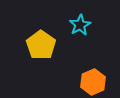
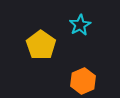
orange hexagon: moved 10 px left, 1 px up
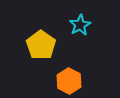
orange hexagon: moved 14 px left; rotated 10 degrees counterclockwise
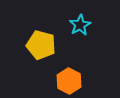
yellow pentagon: rotated 20 degrees counterclockwise
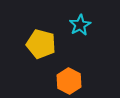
yellow pentagon: moved 1 px up
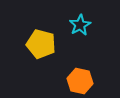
orange hexagon: moved 11 px right; rotated 15 degrees counterclockwise
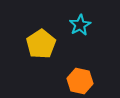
yellow pentagon: rotated 24 degrees clockwise
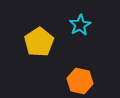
yellow pentagon: moved 2 px left, 2 px up
